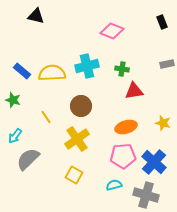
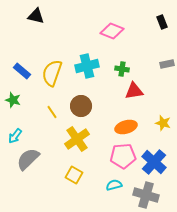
yellow semicircle: rotated 68 degrees counterclockwise
yellow line: moved 6 px right, 5 px up
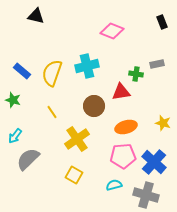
gray rectangle: moved 10 px left
green cross: moved 14 px right, 5 px down
red triangle: moved 13 px left, 1 px down
brown circle: moved 13 px right
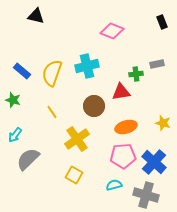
green cross: rotated 16 degrees counterclockwise
cyan arrow: moved 1 px up
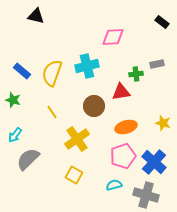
black rectangle: rotated 32 degrees counterclockwise
pink diamond: moved 1 px right, 6 px down; rotated 25 degrees counterclockwise
pink pentagon: rotated 15 degrees counterclockwise
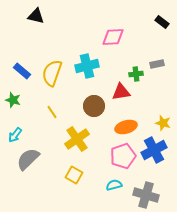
blue cross: moved 12 px up; rotated 20 degrees clockwise
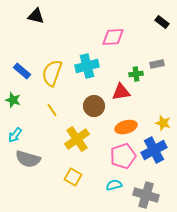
yellow line: moved 2 px up
gray semicircle: rotated 120 degrees counterclockwise
yellow square: moved 1 px left, 2 px down
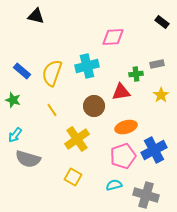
yellow star: moved 2 px left, 28 px up; rotated 21 degrees clockwise
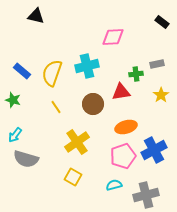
brown circle: moved 1 px left, 2 px up
yellow line: moved 4 px right, 3 px up
yellow cross: moved 3 px down
gray semicircle: moved 2 px left
gray cross: rotated 30 degrees counterclockwise
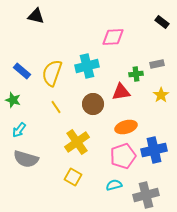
cyan arrow: moved 4 px right, 5 px up
blue cross: rotated 15 degrees clockwise
